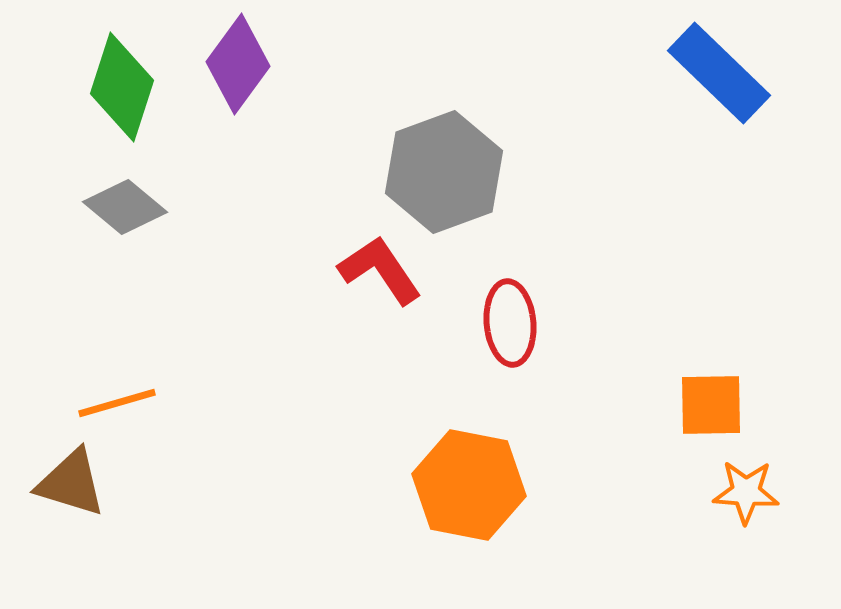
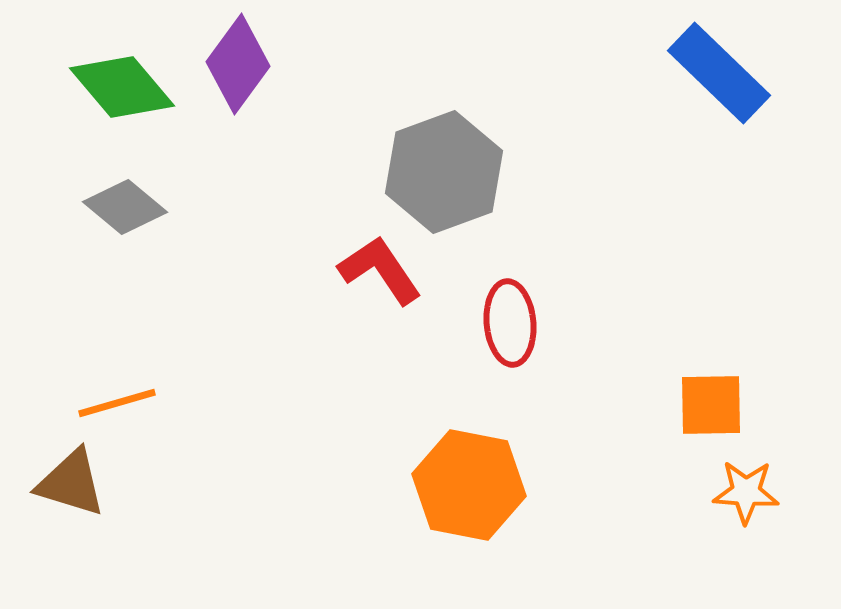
green diamond: rotated 58 degrees counterclockwise
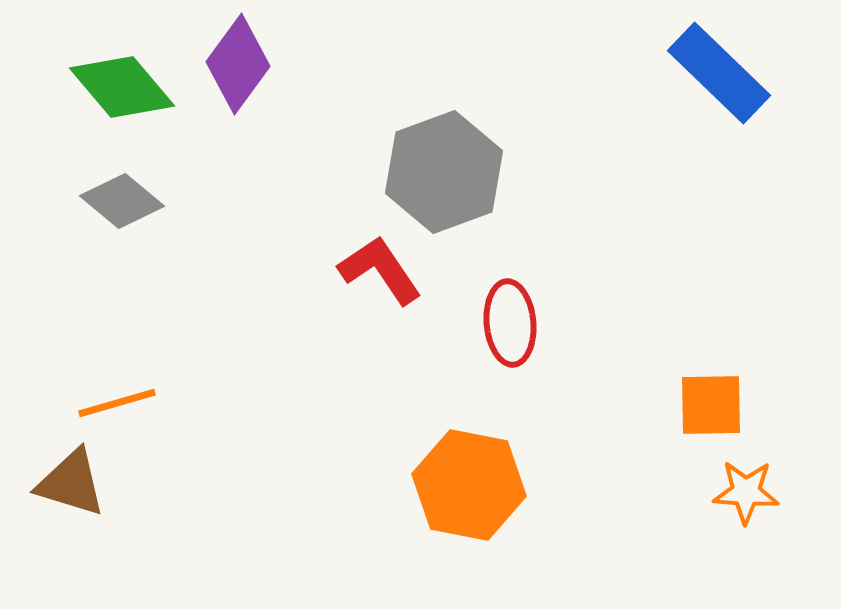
gray diamond: moved 3 px left, 6 px up
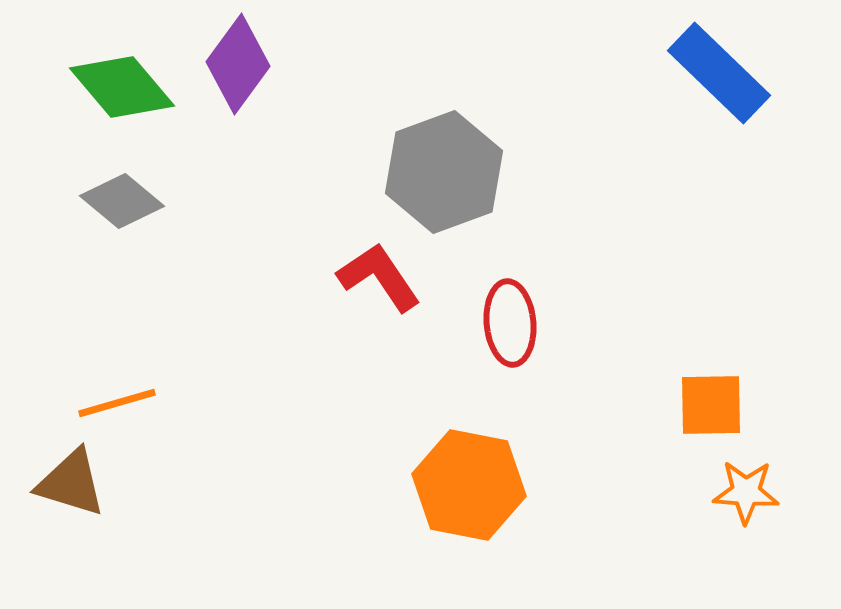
red L-shape: moved 1 px left, 7 px down
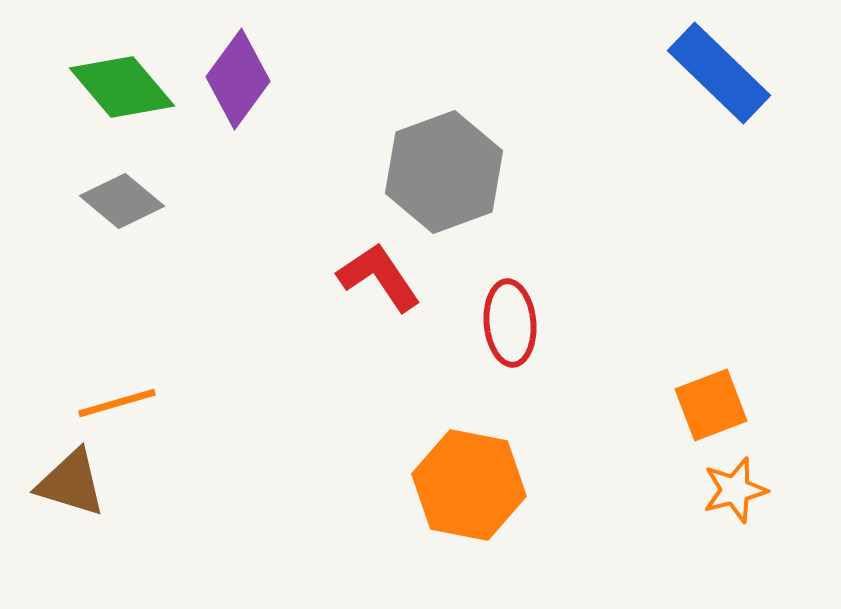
purple diamond: moved 15 px down
orange square: rotated 20 degrees counterclockwise
orange star: moved 11 px left, 2 px up; rotated 18 degrees counterclockwise
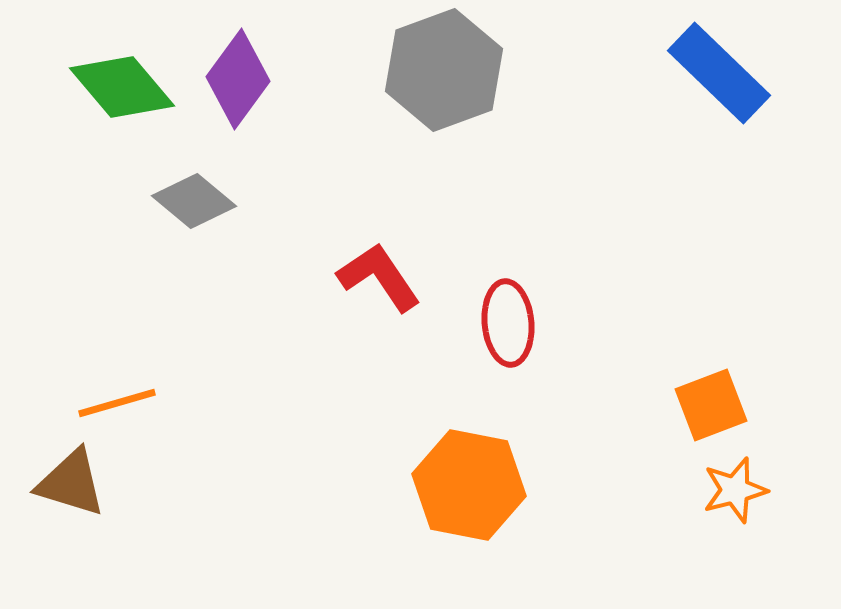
gray hexagon: moved 102 px up
gray diamond: moved 72 px right
red ellipse: moved 2 px left
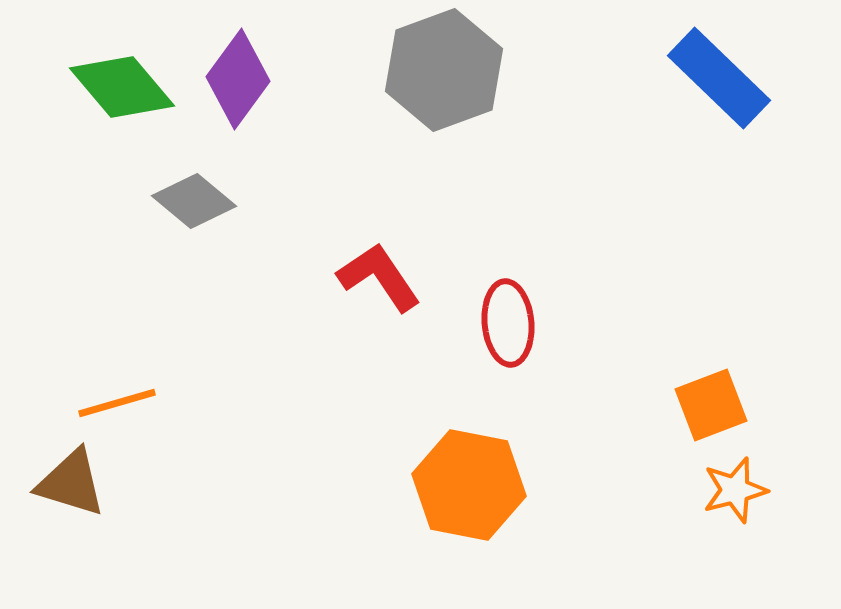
blue rectangle: moved 5 px down
